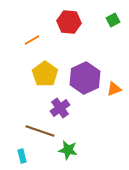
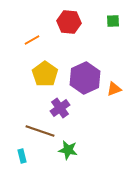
green square: moved 1 px down; rotated 24 degrees clockwise
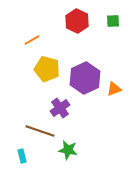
red hexagon: moved 8 px right, 1 px up; rotated 20 degrees clockwise
yellow pentagon: moved 2 px right, 5 px up; rotated 20 degrees counterclockwise
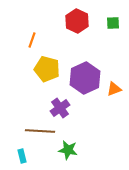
green square: moved 2 px down
orange line: rotated 42 degrees counterclockwise
brown line: rotated 16 degrees counterclockwise
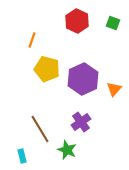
green square: rotated 24 degrees clockwise
purple hexagon: moved 2 px left, 1 px down
orange triangle: rotated 28 degrees counterclockwise
purple cross: moved 21 px right, 14 px down
brown line: moved 2 px up; rotated 56 degrees clockwise
green star: moved 1 px left; rotated 12 degrees clockwise
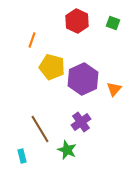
yellow pentagon: moved 5 px right, 2 px up
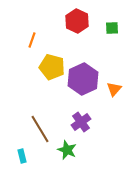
green square: moved 1 px left, 5 px down; rotated 24 degrees counterclockwise
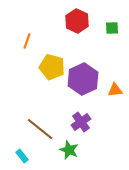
orange line: moved 5 px left, 1 px down
orange triangle: moved 1 px right, 1 px down; rotated 42 degrees clockwise
brown line: rotated 20 degrees counterclockwise
green star: moved 2 px right
cyan rectangle: rotated 24 degrees counterclockwise
